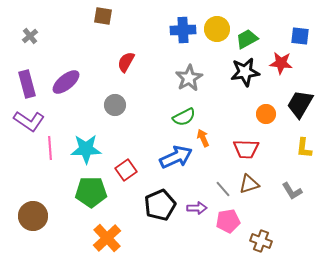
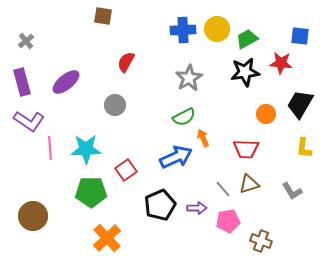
gray cross: moved 4 px left, 5 px down
purple rectangle: moved 5 px left, 2 px up
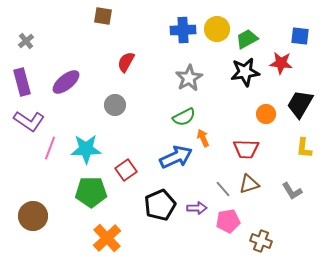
pink line: rotated 25 degrees clockwise
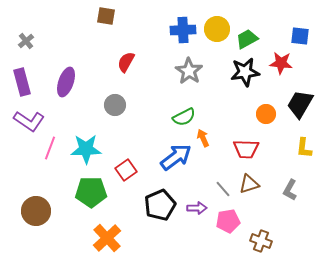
brown square: moved 3 px right
gray star: moved 7 px up; rotated 8 degrees counterclockwise
purple ellipse: rotated 32 degrees counterclockwise
blue arrow: rotated 12 degrees counterclockwise
gray L-shape: moved 2 px left, 1 px up; rotated 60 degrees clockwise
brown circle: moved 3 px right, 5 px up
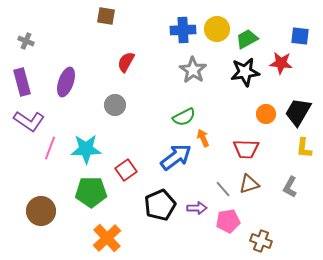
gray cross: rotated 28 degrees counterclockwise
gray star: moved 4 px right, 1 px up
black trapezoid: moved 2 px left, 8 px down
gray L-shape: moved 3 px up
brown circle: moved 5 px right
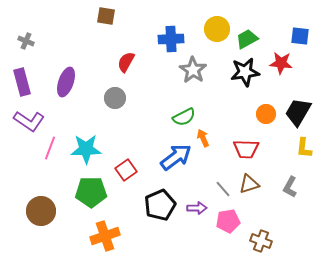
blue cross: moved 12 px left, 9 px down
gray circle: moved 7 px up
orange cross: moved 2 px left, 2 px up; rotated 24 degrees clockwise
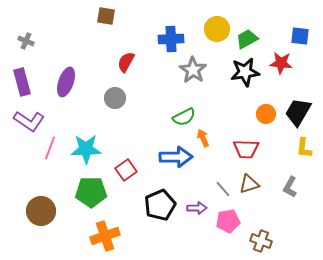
blue arrow: rotated 36 degrees clockwise
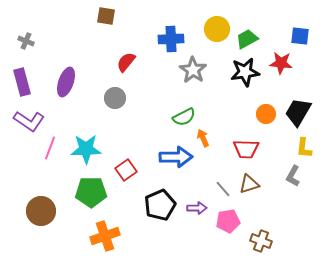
red semicircle: rotated 10 degrees clockwise
gray L-shape: moved 3 px right, 11 px up
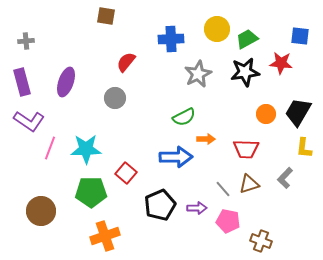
gray cross: rotated 28 degrees counterclockwise
gray star: moved 5 px right, 4 px down; rotated 12 degrees clockwise
orange arrow: moved 3 px right, 1 px down; rotated 114 degrees clockwise
red square: moved 3 px down; rotated 15 degrees counterclockwise
gray L-shape: moved 8 px left, 2 px down; rotated 15 degrees clockwise
pink pentagon: rotated 20 degrees clockwise
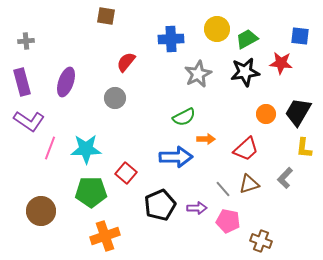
red trapezoid: rotated 44 degrees counterclockwise
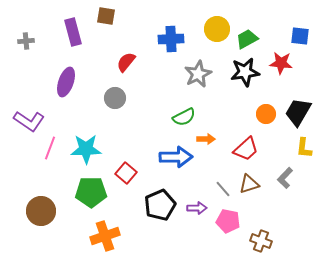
purple rectangle: moved 51 px right, 50 px up
